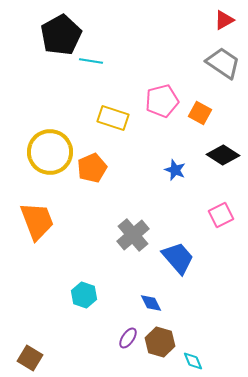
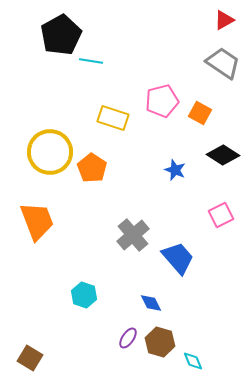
orange pentagon: rotated 16 degrees counterclockwise
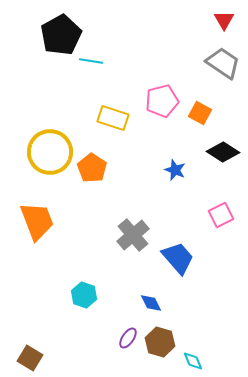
red triangle: rotated 30 degrees counterclockwise
black diamond: moved 3 px up
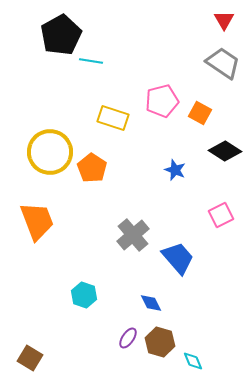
black diamond: moved 2 px right, 1 px up
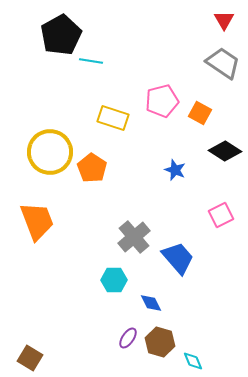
gray cross: moved 1 px right, 2 px down
cyan hexagon: moved 30 px right, 15 px up; rotated 20 degrees counterclockwise
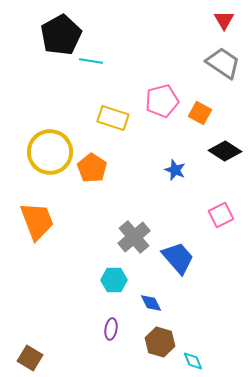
purple ellipse: moved 17 px left, 9 px up; rotated 25 degrees counterclockwise
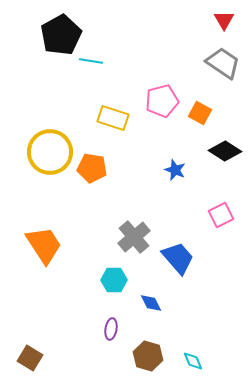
orange pentagon: rotated 24 degrees counterclockwise
orange trapezoid: moved 7 px right, 24 px down; rotated 12 degrees counterclockwise
brown hexagon: moved 12 px left, 14 px down
